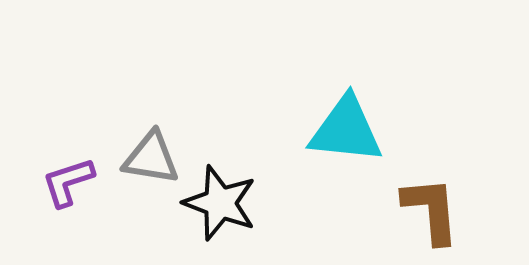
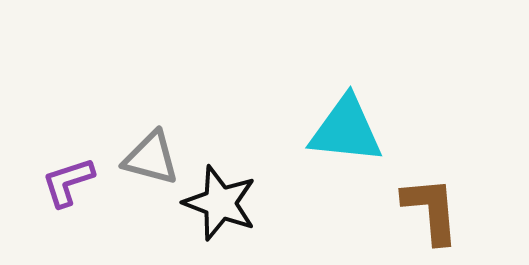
gray triangle: rotated 6 degrees clockwise
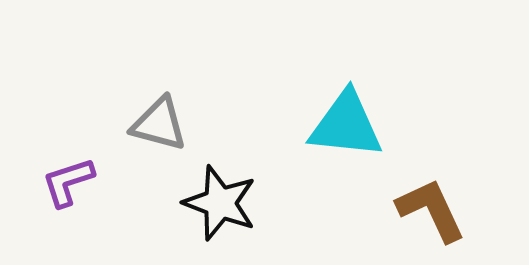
cyan triangle: moved 5 px up
gray triangle: moved 8 px right, 34 px up
brown L-shape: rotated 20 degrees counterclockwise
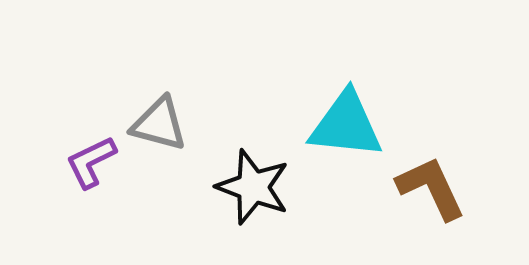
purple L-shape: moved 23 px right, 20 px up; rotated 8 degrees counterclockwise
black star: moved 33 px right, 16 px up
brown L-shape: moved 22 px up
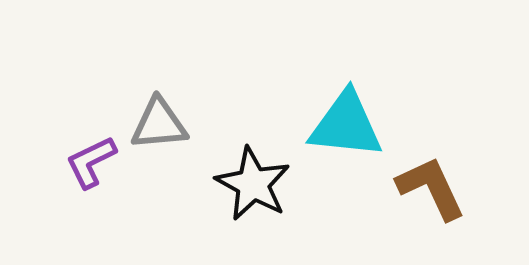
gray triangle: rotated 20 degrees counterclockwise
black star: moved 3 px up; rotated 8 degrees clockwise
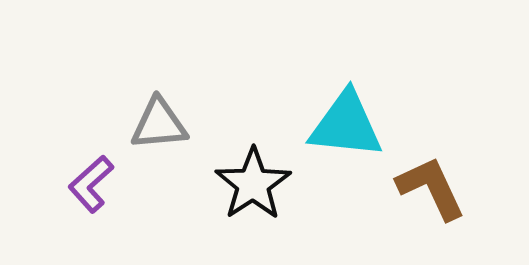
purple L-shape: moved 22 px down; rotated 16 degrees counterclockwise
black star: rotated 10 degrees clockwise
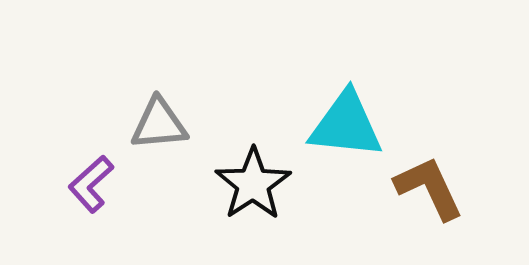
brown L-shape: moved 2 px left
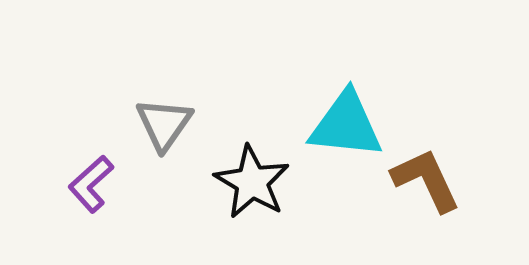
gray triangle: moved 5 px right; rotated 50 degrees counterclockwise
black star: moved 1 px left, 2 px up; rotated 8 degrees counterclockwise
brown L-shape: moved 3 px left, 8 px up
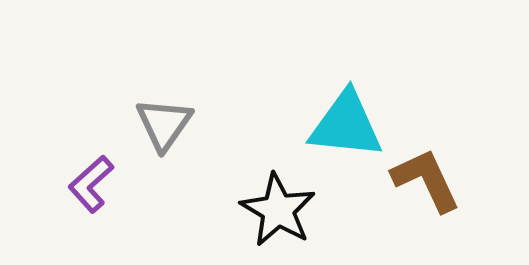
black star: moved 26 px right, 28 px down
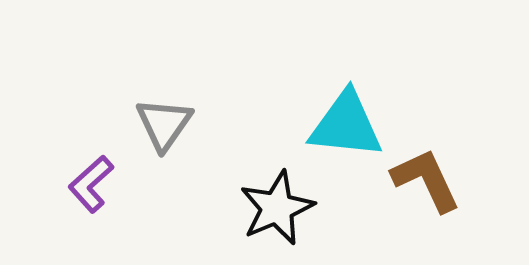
black star: moved 1 px left, 2 px up; rotated 18 degrees clockwise
